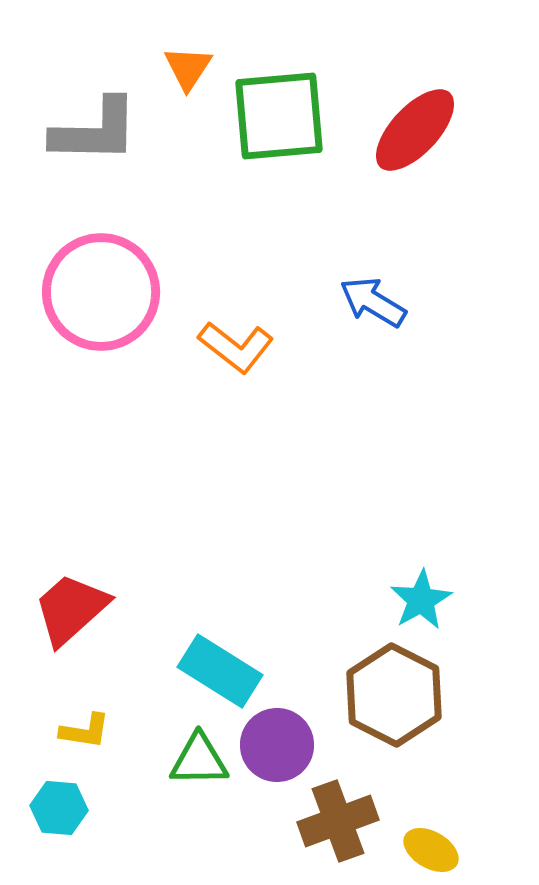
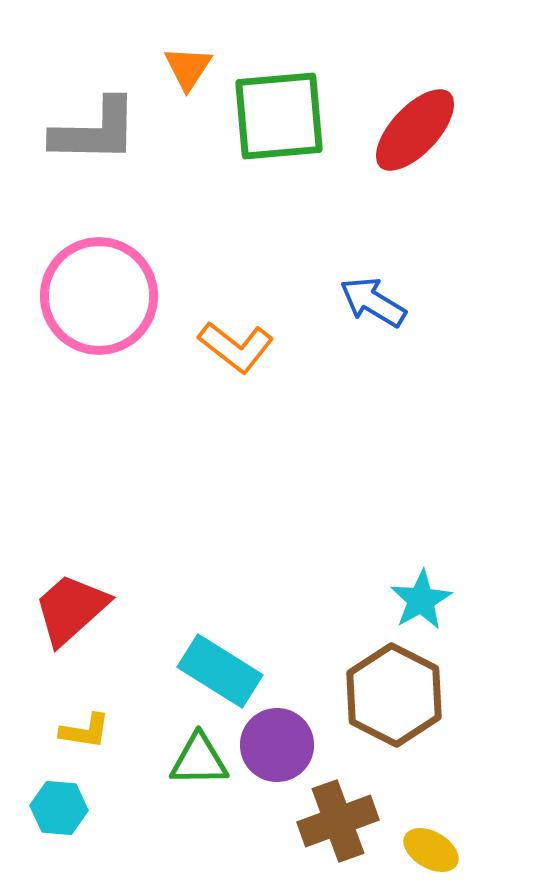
pink circle: moved 2 px left, 4 px down
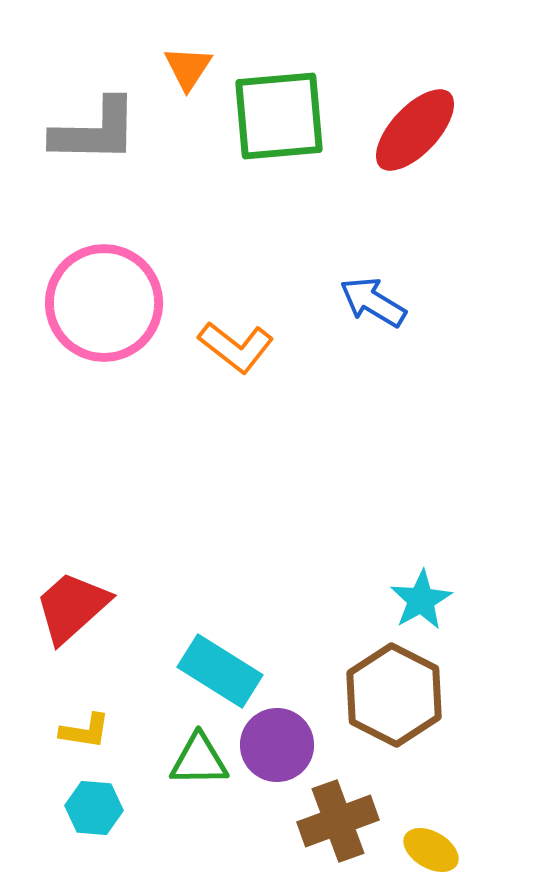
pink circle: moved 5 px right, 7 px down
red trapezoid: moved 1 px right, 2 px up
cyan hexagon: moved 35 px right
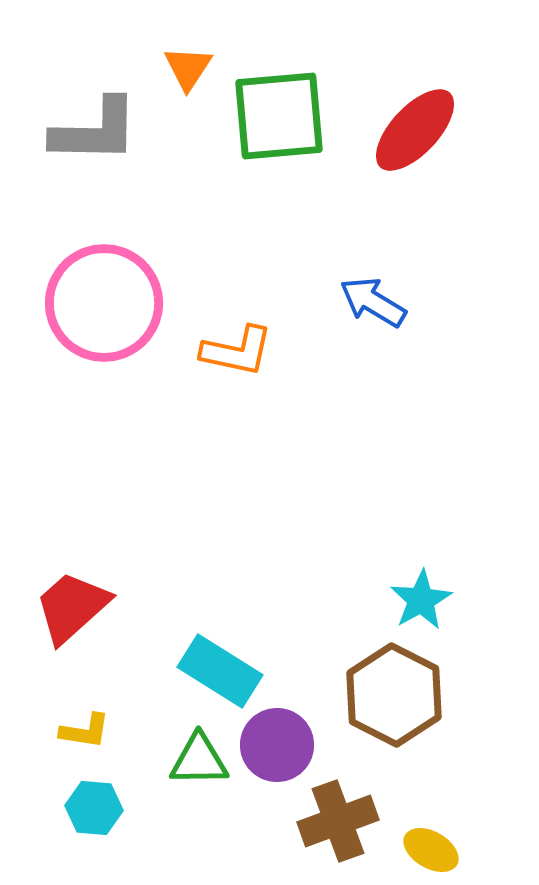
orange L-shape: moved 1 px right, 4 px down; rotated 26 degrees counterclockwise
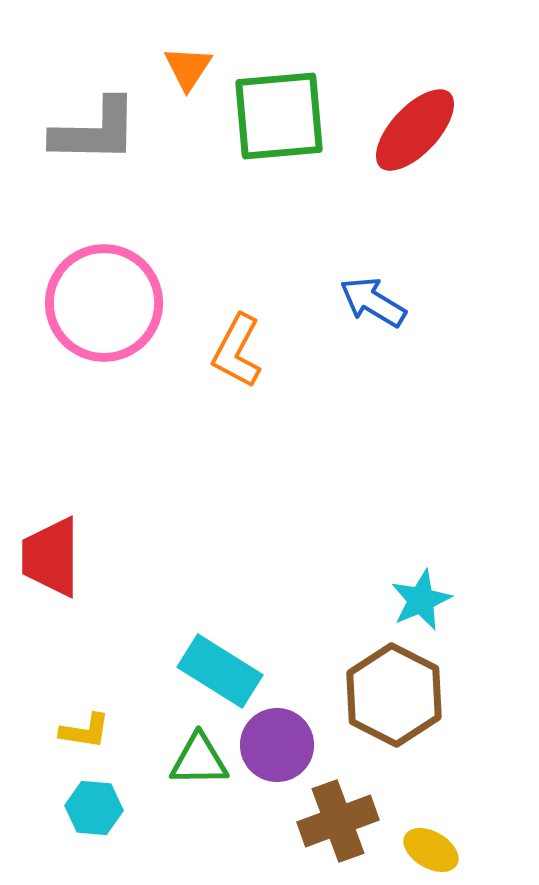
orange L-shape: rotated 106 degrees clockwise
cyan star: rotated 6 degrees clockwise
red trapezoid: moved 21 px left, 50 px up; rotated 48 degrees counterclockwise
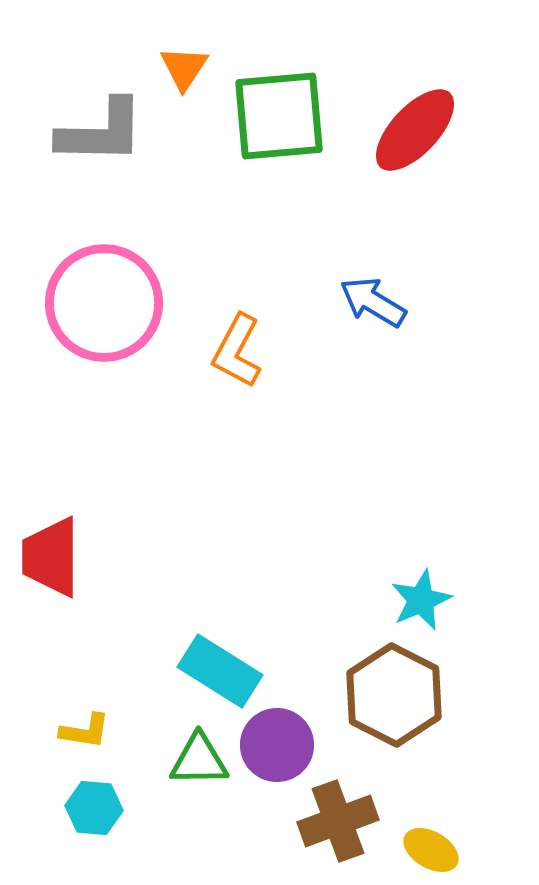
orange triangle: moved 4 px left
gray L-shape: moved 6 px right, 1 px down
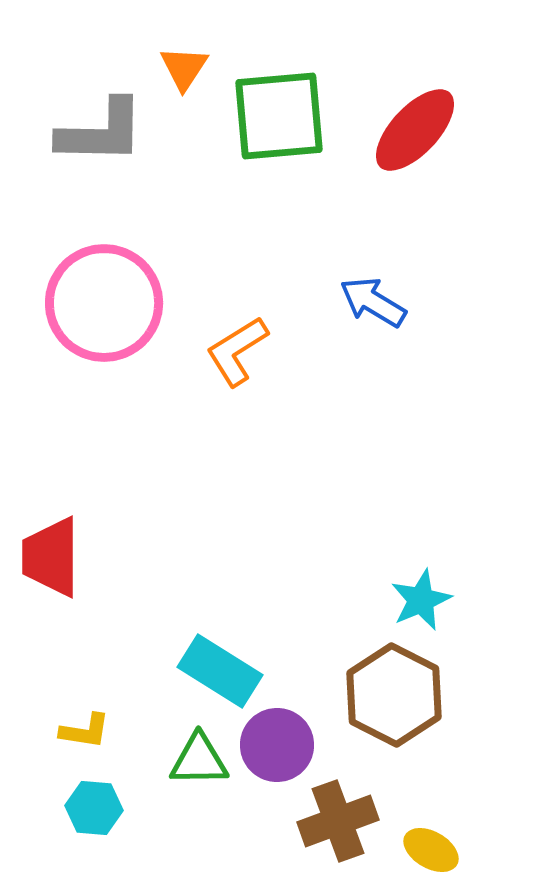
orange L-shape: rotated 30 degrees clockwise
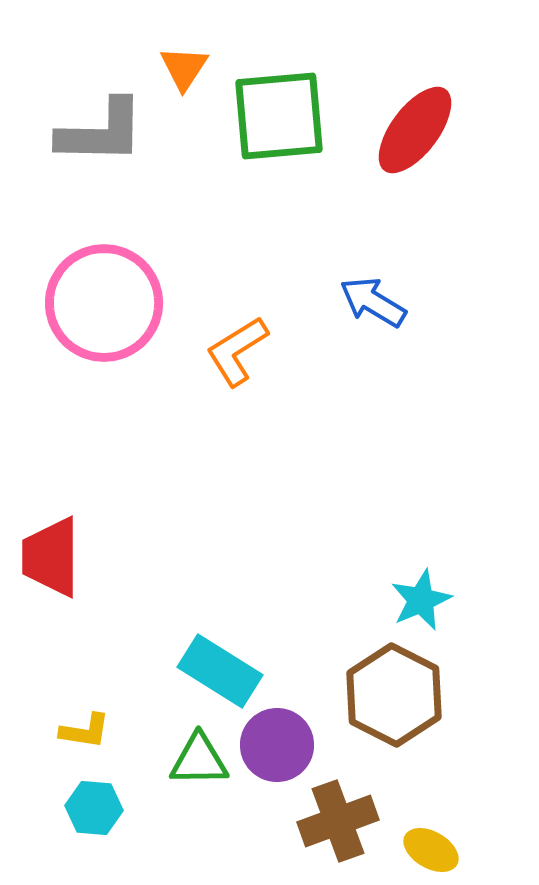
red ellipse: rotated 6 degrees counterclockwise
